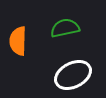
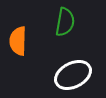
green semicircle: moved 6 px up; rotated 112 degrees clockwise
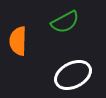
green semicircle: rotated 52 degrees clockwise
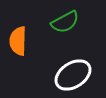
white ellipse: rotated 6 degrees counterclockwise
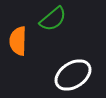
green semicircle: moved 12 px left, 3 px up; rotated 12 degrees counterclockwise
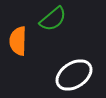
white ellipse: moved 1 px right
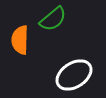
orange semicircle: moved 2 px right, 1 px up
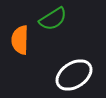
green semicircle: rotated 8 degrees clockwise
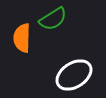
orange semicircle: moved 2 px right, 2 px up
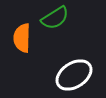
green semicircle: moved 2 px right, 1 px up
